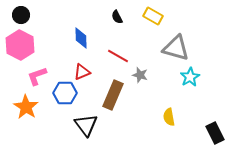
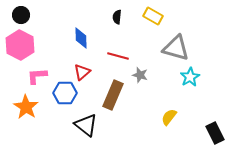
black semicircle: rotated 32 degrees clockwise
red line: rotated 15 degrees counterclockwise
red triangle: rotated 18 degrees counterclockwise
pink L-shape: rotated 15 degrees clockwise
yellow semicircle: rotated 48 degrees clockwise
black triangle: rotated 15 degrees counterclockwise
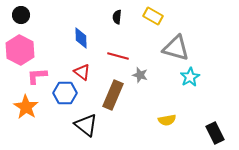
pink hexagon: moved 5 px down
red triangle: rotated 42 degrees counterclockwise
yellow semicircle: moved 2 px left, 3 px down; rotated 138 degrees counterclockwise
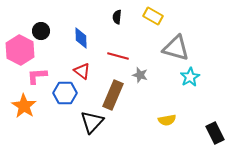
black circle: moved 20 px right, 16 px down
red triangle: moved 1 px up
orange star: moved 2 px left, 1 px up
black triangle: moved 6 px right, 3 px up; rotated 35 degrees clockwise
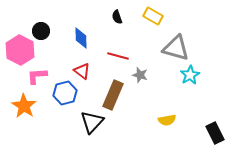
black semicircle: rotated 24 degrees counterclockwise
cyan star: moved 2 px up
blue hexagon: rotated 15 degrees counterclockwise
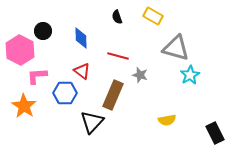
black circle: moved 2 px right
blue hexagon: rotated 15 degrees clockwise
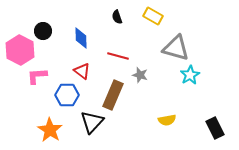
blue hexagon: moved 2 px right, 2 px down
orange star: moved 26 px right, 24 px down
black rectangle: moved 5 px up
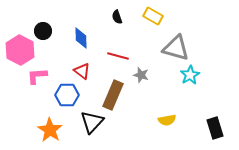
gray star: moved 1 px right
black rectangle: rotated 10 degrees clockwise
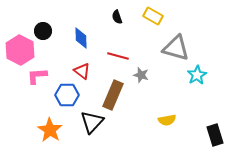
cyan star: moved 7 px right
black rectangle: moved 7 px down
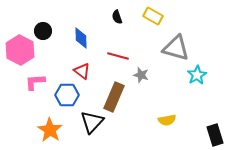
pink L-shape: moved 2 px left, 6 px down
brown rectangle: moved 1 px right, 2 px down
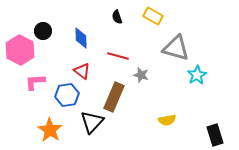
blue hexagon: rotated 10 degrees counterclockwise
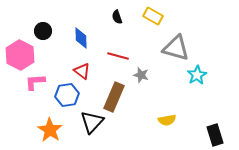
pink hexagon: moved 5 px down
